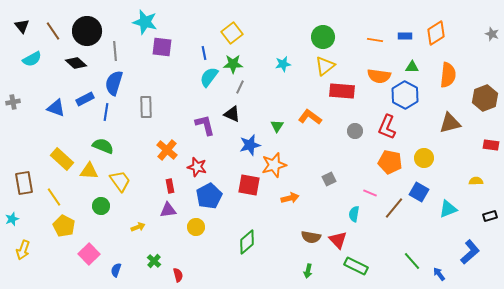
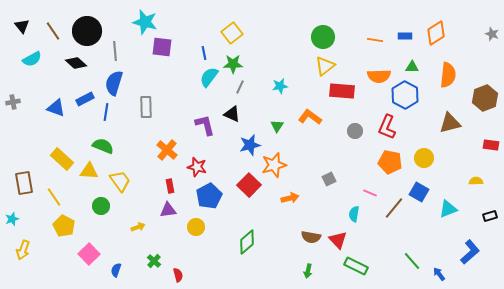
cyan star at (283, 64): moved 3 px left, 22 px down
orange semicircle at (379, 76): rotated 10 degrees counterclockwise
red square at (249, 185): rotated 35 degrees clockwise
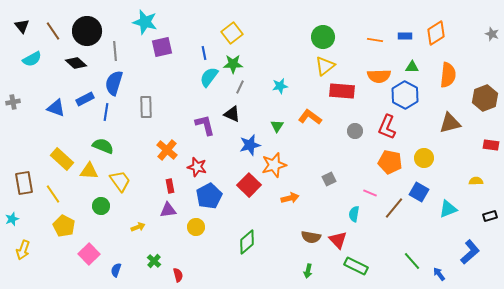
purple square at (162, 47): rotated 20 degrees counterclockwise
yellow line at (54, 197): moved 1 px left, 3 px up
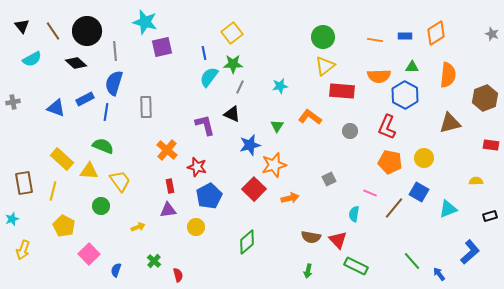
gray circle at (355, 131): moved 5 px left
red square at (249, 185): moved 5 px right, 4 px down
yellow line at (53, 194): moved 3 px up; rotated 48 degrees clockwise
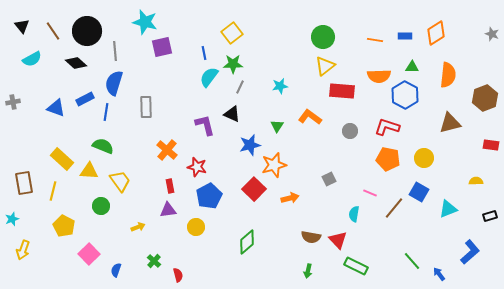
red L-shape at (387, 127): rotated 85 degrees clockwise
orange pentagon at (390, 162): moved 2 px left, 3 px up
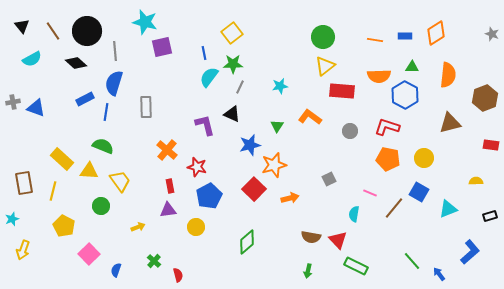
blue triangle at (56, 108): moved 20 px left
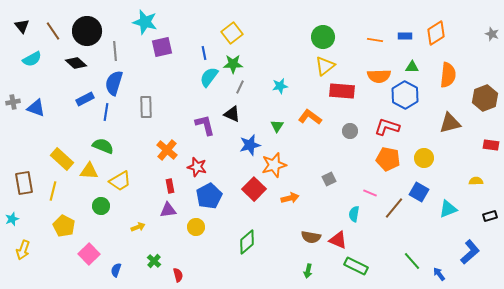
yellow trapezoid at (120, 181): rotated 95 degrees clockwise
red triangle at (338, 240): rotated 24 degrees counterclockwise
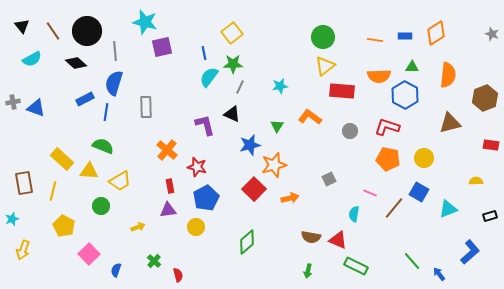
blue pentagon at (209, 196): moved 3 px left, 2 px down
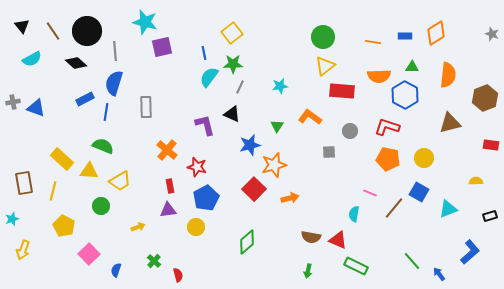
orange line at (375, 40): moved 2 px left, 2 px down
gray square at (329, 179): moved 27 px up; rotated 24 degrees clockwise
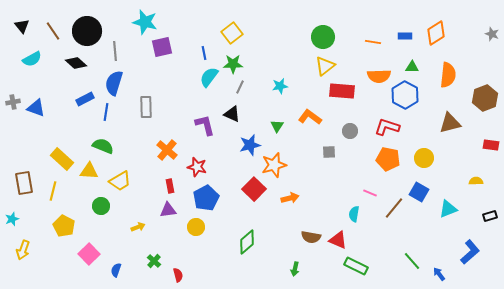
green arrow at (308, 271): moved 13 px left, 2 px up
